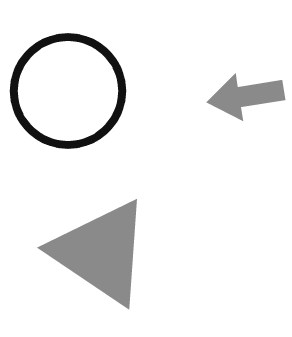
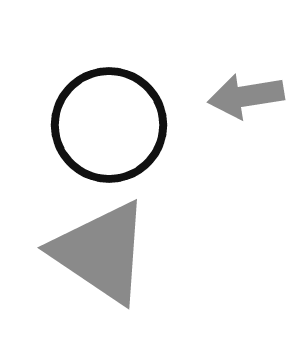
black circle: moved 41 px right, 34 px down
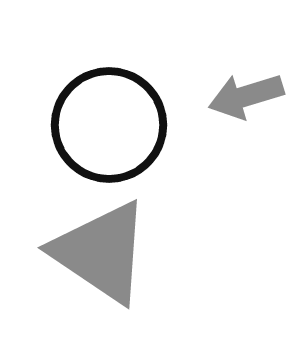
gray arrow: rotated 8 degrees counterclockwise
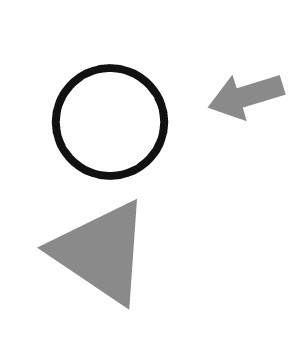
black circle: moved 1 px right, 3 px up
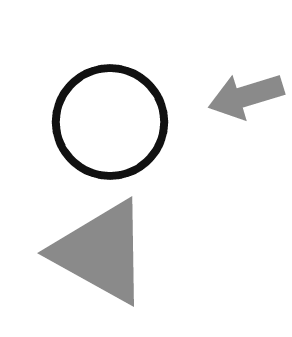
gray triangle: rotated 5 degrees counterclockwise
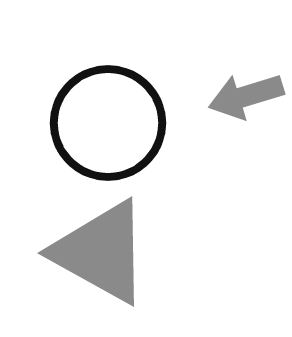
black circle: moved 2 px left, 1 px down
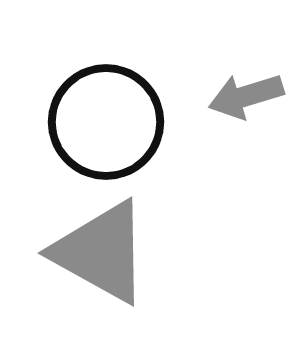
black circle: moved 2 px left, 1 px up
